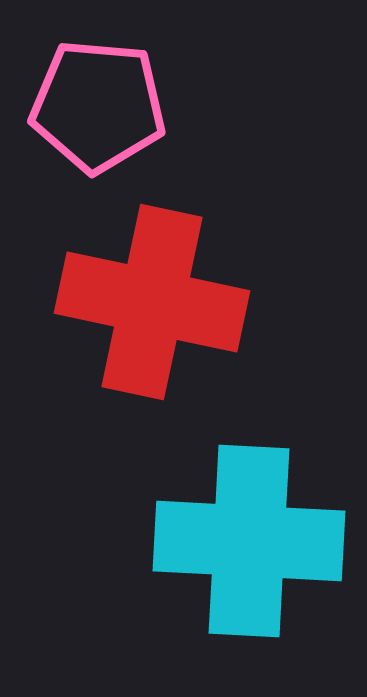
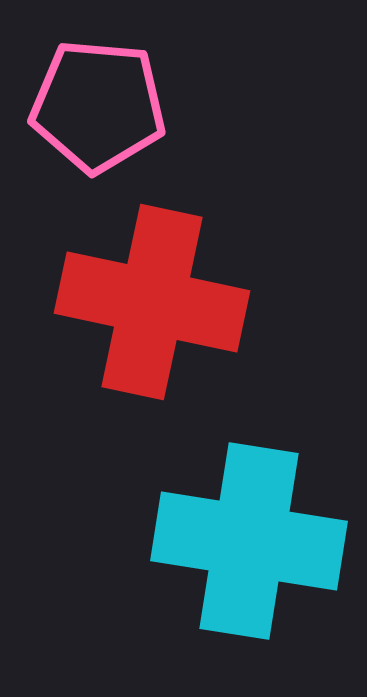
cyan cross: rotated 6 degrees clockwise
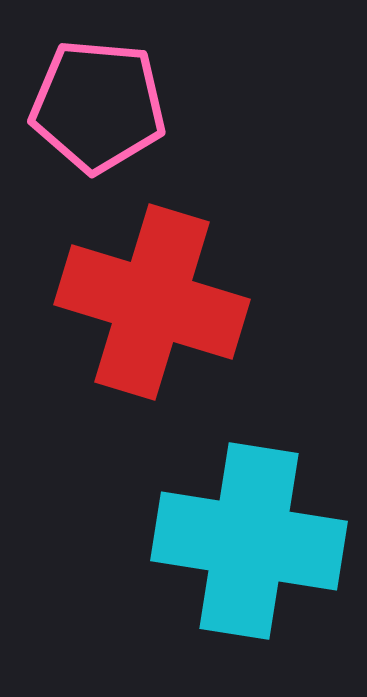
red cross: rotated 5 degrees clockwise
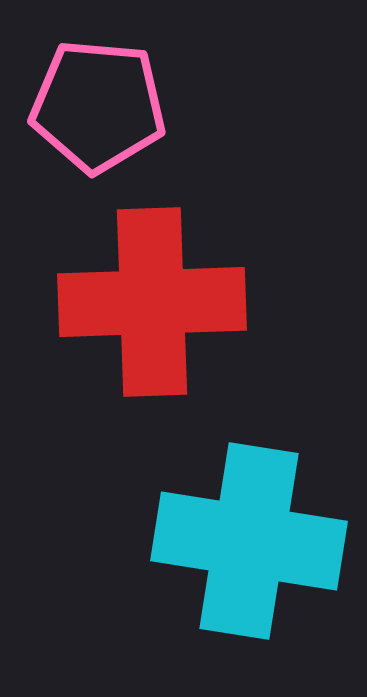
red cross: rotated 19 degrees counterclockwise
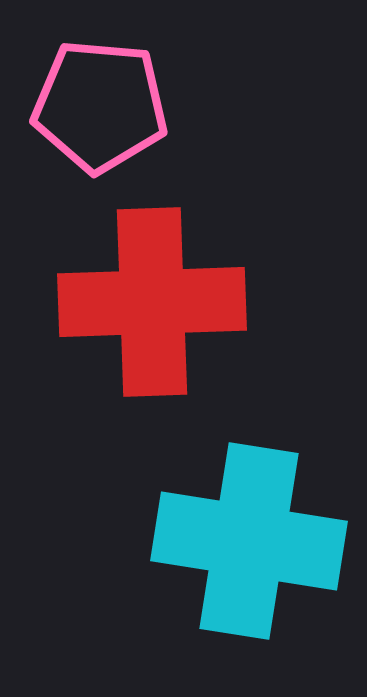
pink pentagon: moved 2 px right
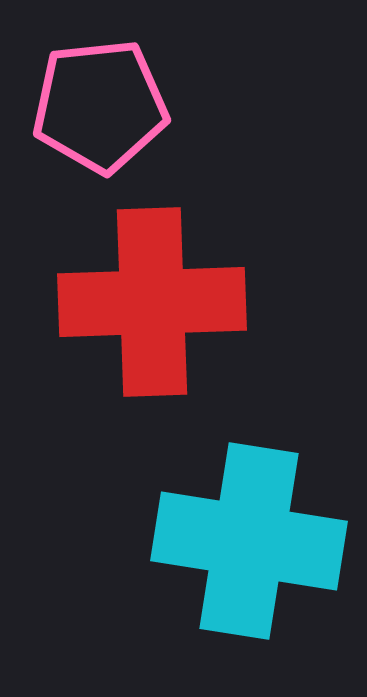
pink pentagon: rotated 11 degrees counterclockwise
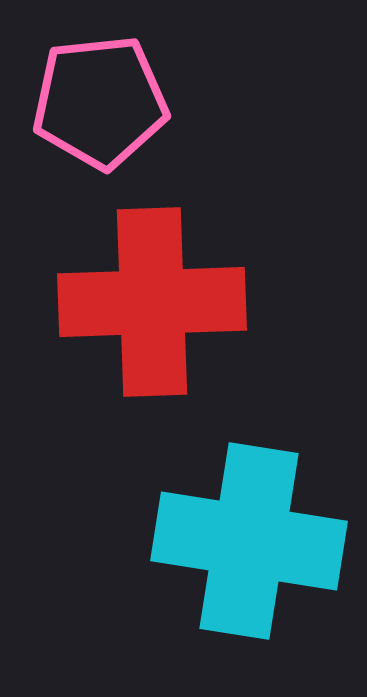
pink pentagon: moved 4 px up
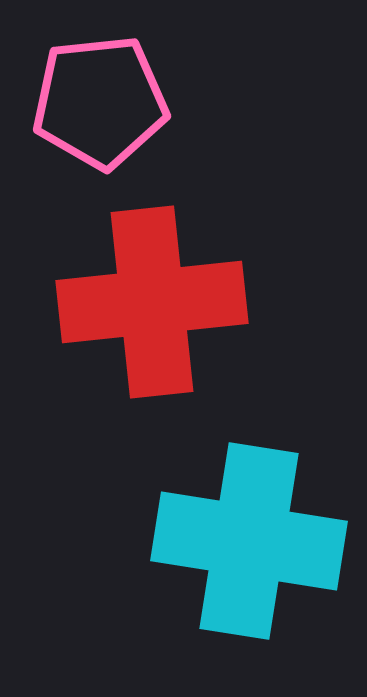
red cross: rotated 4 degrees counterclockwise
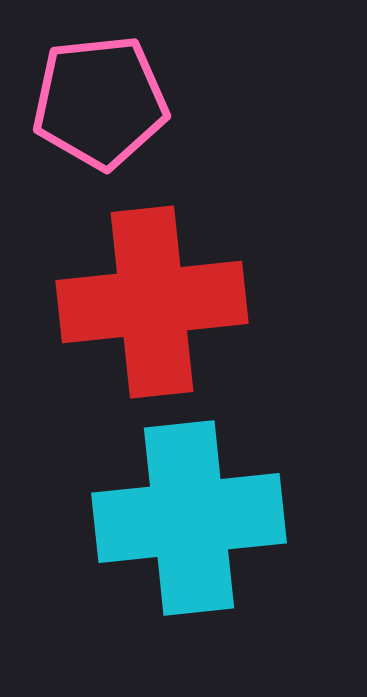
cyan cross: moved 60 px left, 23 px up; rotated 15 degrees counterclockwise
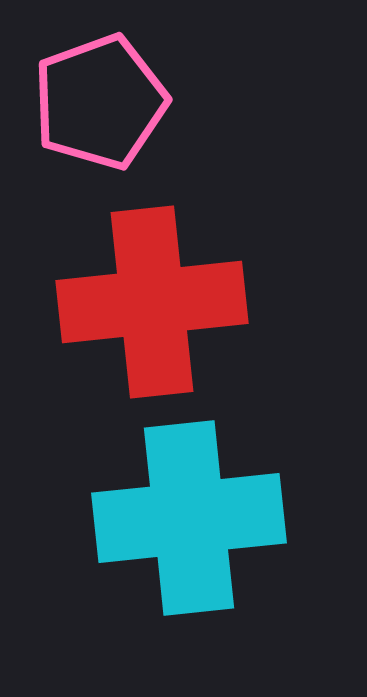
pink pentagon: rotated 14 degrees counterclockwise
